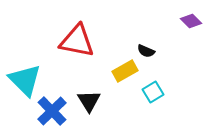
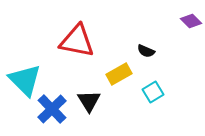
yellow rectangle: moved 6 px left, 3 px down
blue cross: moved 2 px up
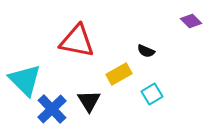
cyan square: moved 1 px left, 2 px down
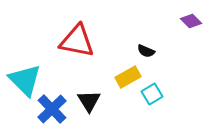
yellow rectangle: moved 9 px right, 3 px down
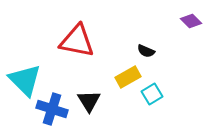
blue cross: rotated 28 degrees counterclockwise
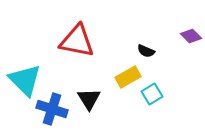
purple diamond: moved 15 px down
black triangle: moved 2 px up
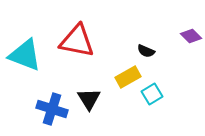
cyan triangle: moved 25 px up; rotated 24 degrees counterclockwise
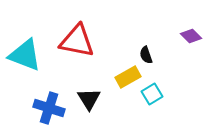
black semicircle: moved 4 px down; rotated 48 degrees clockwise
blue cross: moved 3 px left, 1 px up
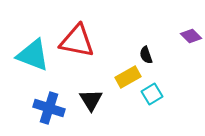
cyan triangle: moved 8 px right
black triangle: moved 2 px right, 1 px down
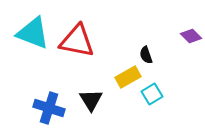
cyan triangle: moved 22 px up
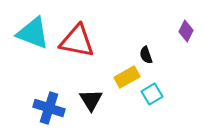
purple diamond: moved 5 px left, 5 px up; rotated 70 degrees clockwise
yellow rectangle: moved 1 px left
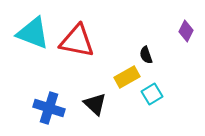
black triangle: moved 4 px right, 4 px down; rotated 15 degrees counterclockwise
